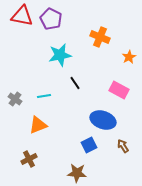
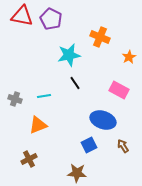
cyan star: moved 9 px right
gray cross: rotated 16 degrees counterclockwise
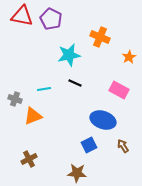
black line: rotated 32 degrees counterclockwise
cyan line: moved 7 px up
orange triangle: moved 5 px left, 9 px up
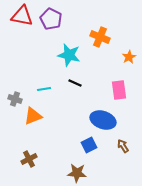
cyan star: rotated 25 degrees clockwise
pink rectangle: rotated 54 degrees clockwise
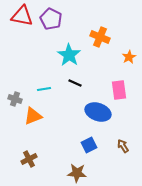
cyan star: rotated 20 degrees clockwise
blue ellipse: moved 5 px left, 8 px up
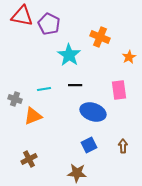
purple pentagon: moved 2 px left, 5 px down
black line: moved 2 px down; rotated 24 degrees counterclockwise
blue ellipse: moved 5 px left
brown arrow: rotated 32 degrees clockwise
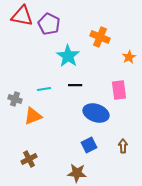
cyan star: moved 1 px left, 1 px down
blue ellipse: moved 3 px right, 1 px down
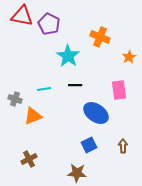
blue ellipse: rotated 15 degrees clockwise
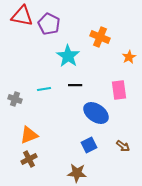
orange triangle: moved 4 px left, 19 px down
brown arrow: rotated 128 degrees clockwise
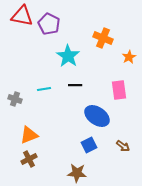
orange cross: moved 3 px right, 1 px down
blue ellipse: moved 1 px right, 3 px down
